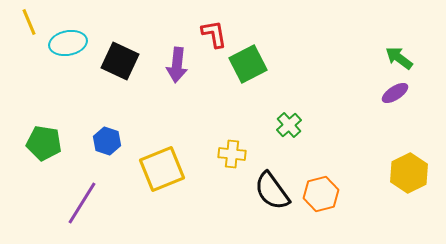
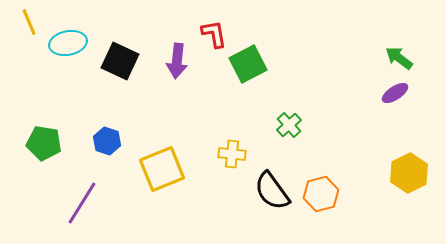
purple arrow: moved 4 px up
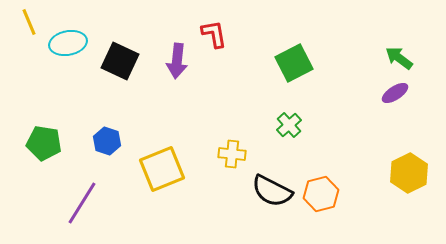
green square: moved 46 px right, 1 px up
black semicircle: rotated 27 degrees counterclockwise
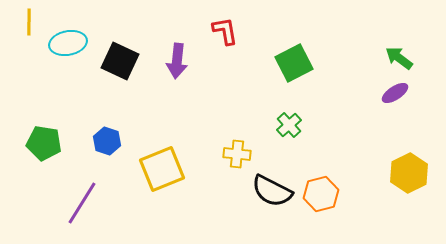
yellow line: rotated 24 degrees clockwise
red L-shape: moved 11 px right, 3 px up
yellow cross: moved 5 px right
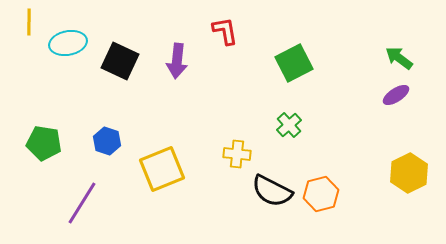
purple ellipse: moved 1 px right, 2 px down
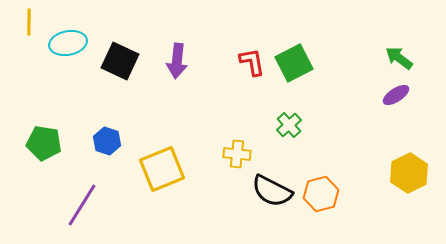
red L-shape: moved 27 px right, 31 px down
purple line: moved 2 px down
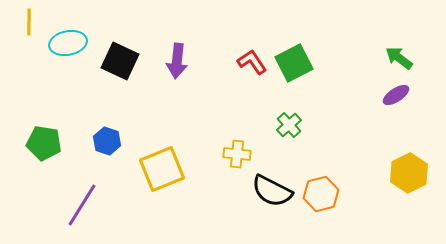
red L-shape: rotated 24 degrees counterclockwise
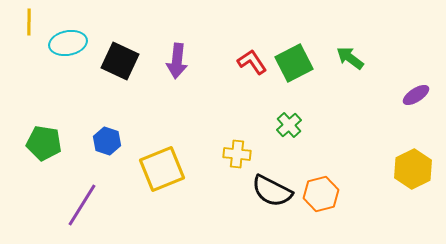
green arrow: moved 49 px left
purple ellipse: moved 20 px right
yellow hexagon: moved 4 px right, 4 px up
